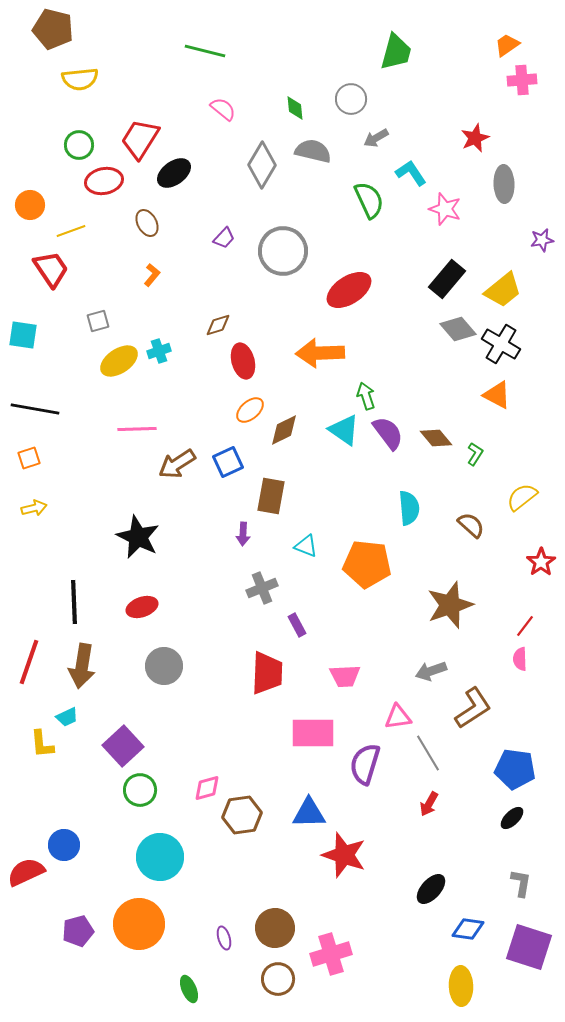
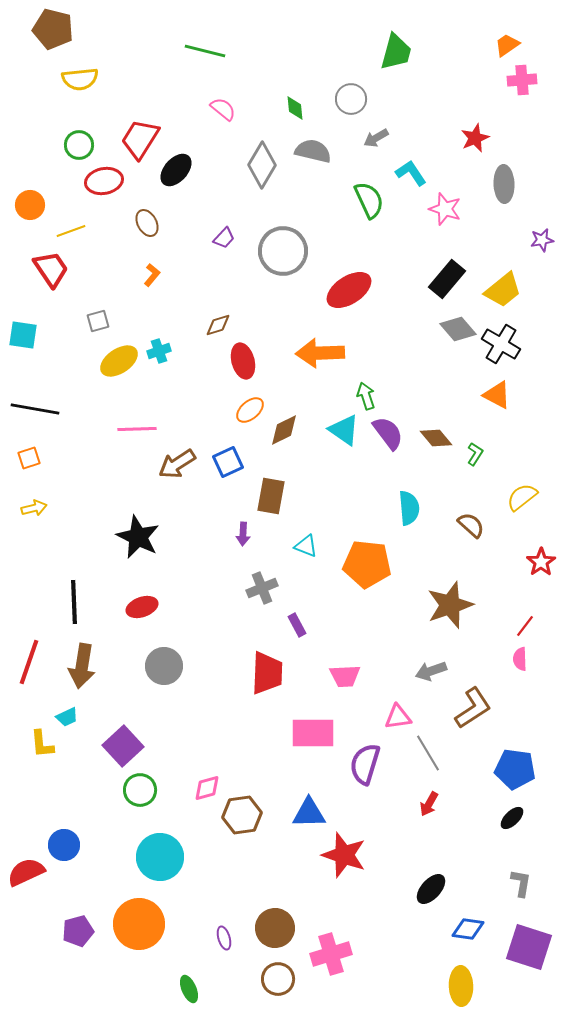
black ellipse at (174, 173): moved 2 px right, 3 px up; rotated 12 degrees counterclockwise
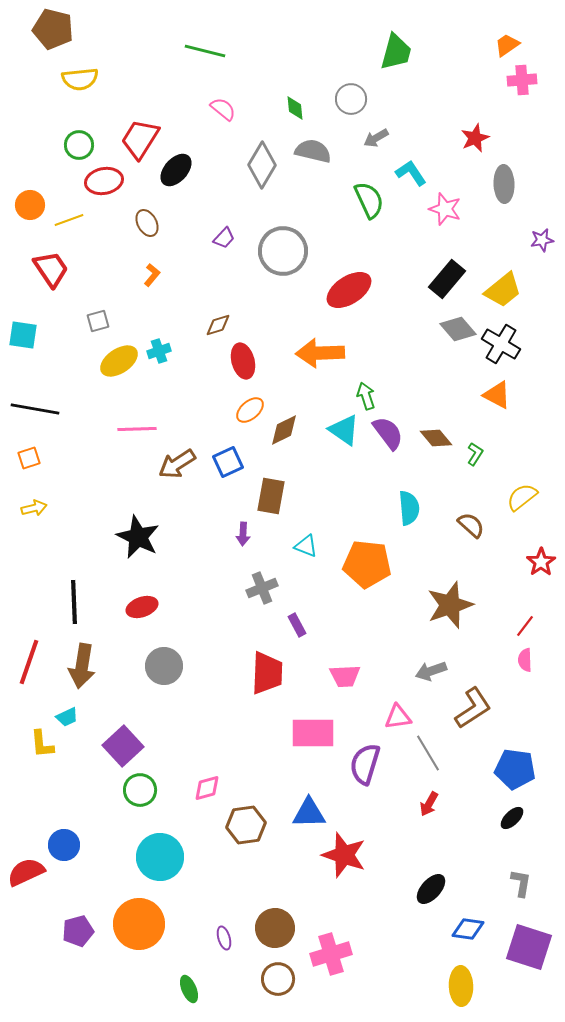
yellow line at (71, 231): moved 2 px left, 11 px up
pink semicircle at (520, 659): moved 5 px right, 1 px down
brown hexagon at (242, 815): moved 4 px right, 10 px down
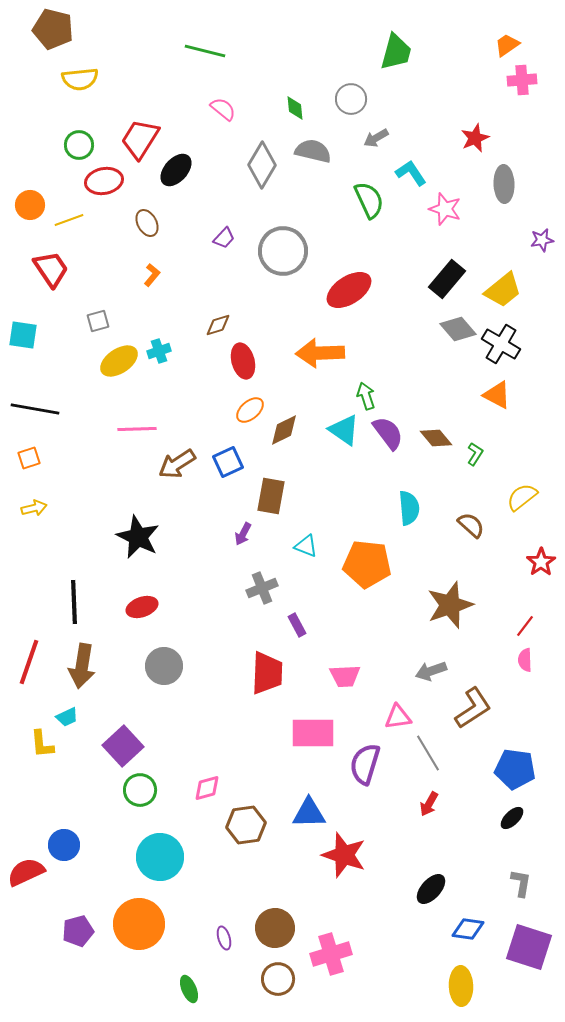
purple arrow at (243, 534): rotated 25 degrees clockwise
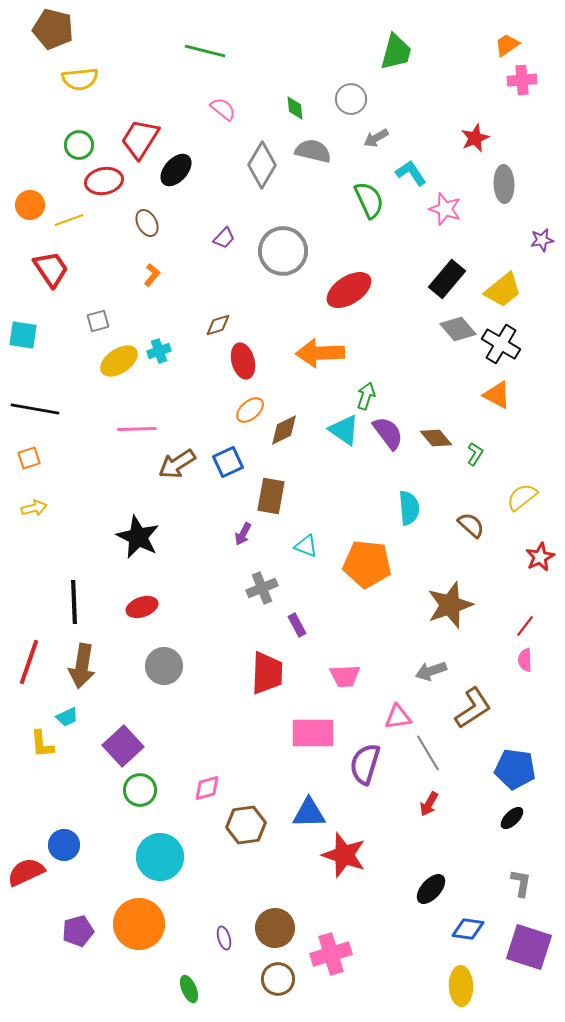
green arrow at (366, 396): rotated 36 degrees clockwise
red star at (541, 562): moved 1 px left, 5 px up; rotated 8 degrees clockwise
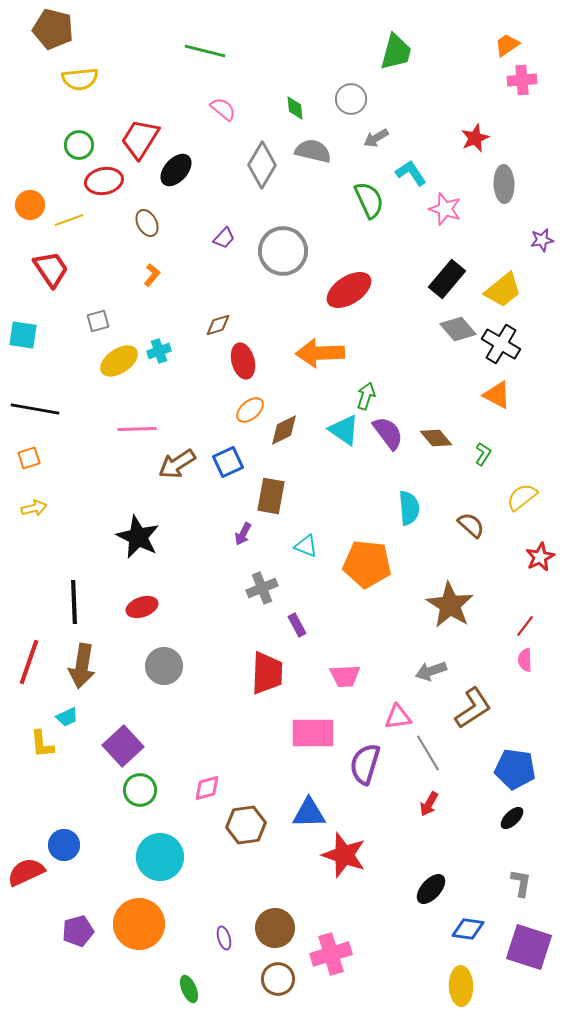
green L-shape at (475, 454): moved 8 px right
brown star at (450, 605): rotated 21 degrees counterclockwise
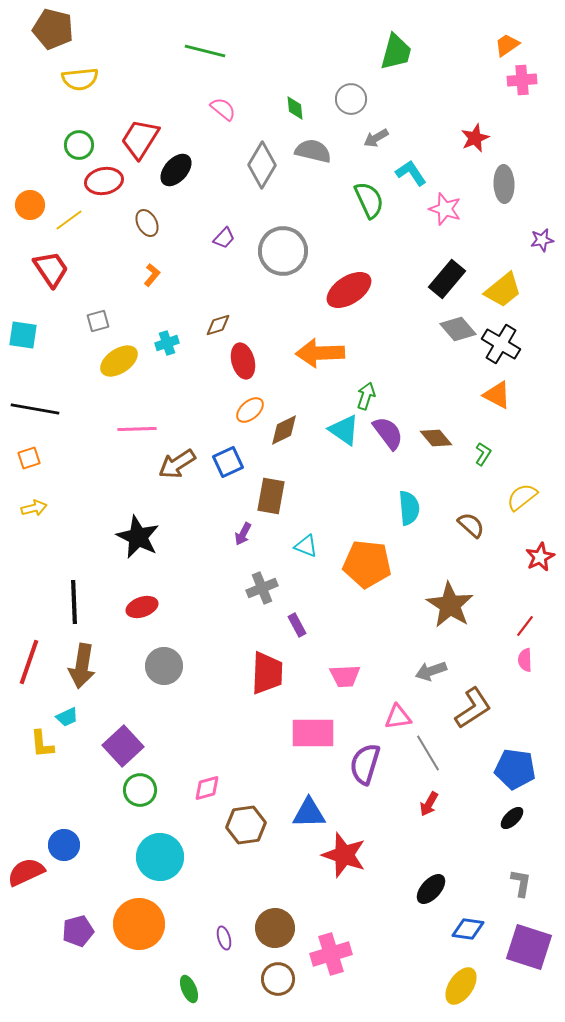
yellow line at (69, 220): rotated 16 degrees counterclockwise
cyan cross at (159, 351): moved 8 px right, 8 px up
yellow ellipse at (461, 986): rotated 36 degrees clockwise
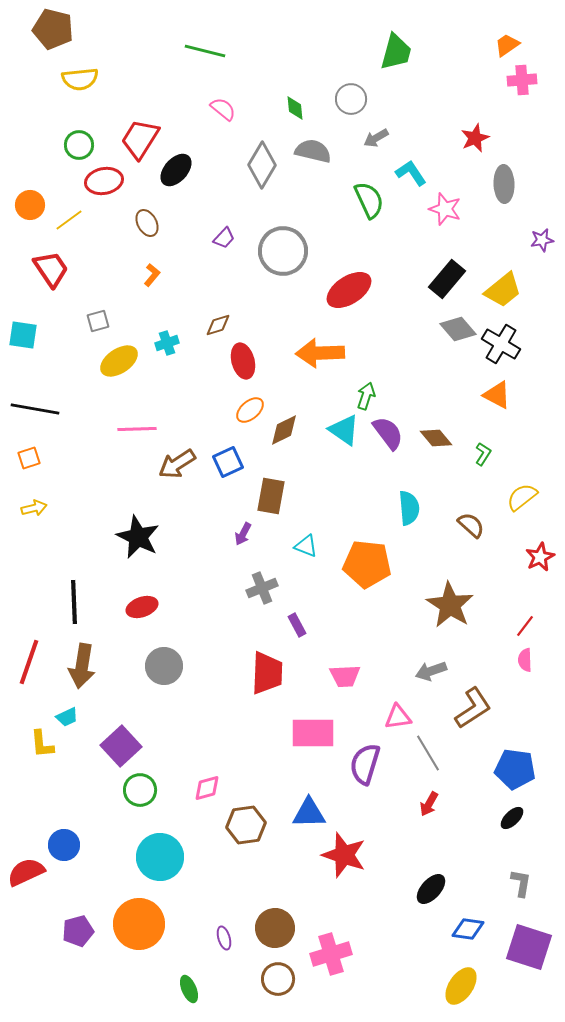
purple square at (123, 746): moved 2 px left
